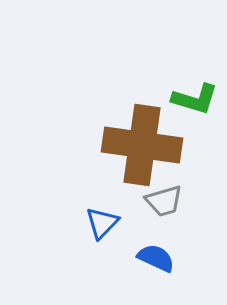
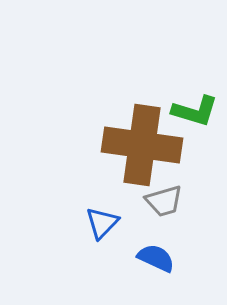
green L-shape: moved 12 px down
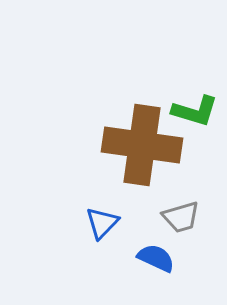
gray trapezoid: moved 17 px right, 16 px down
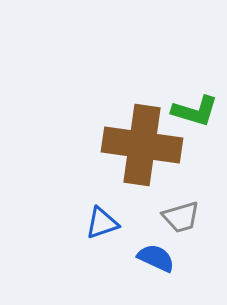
blue triangle: rotated 27 degrees clockwise
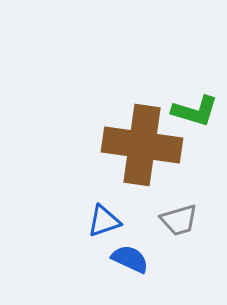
gray trapezoid: moved 2 px left, 3 px down
blue triangle: moved 2 px right, 2 px up
blue semicircle: moved 26 px left, 1 px down
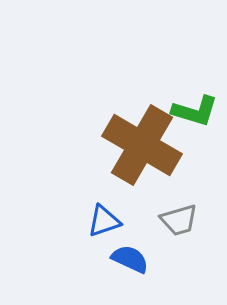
brown cross: rotated 22 degrees clockwise
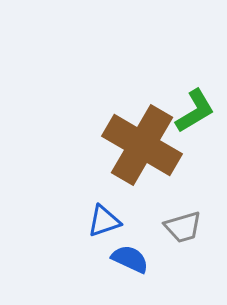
green L-shape: rotated 48 degrees counterclockwise
gray trapezoid: moved 4 px right, 7 px down
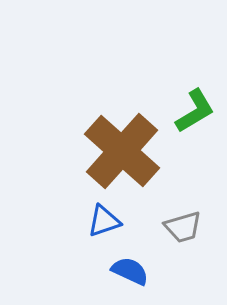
brown cross: moved 20 px left, 6 px down; rotated 12 degrees clockwise
blue semicircle: moved 12 px down
